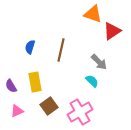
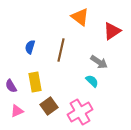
orange triangle: moved 13 px left, 3 px down; rotated 18 degrees clockwise
gray arrow: rotated 12 degrees counterclockwise
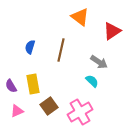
yellow rectangle: moved 2 px left, 2 px down
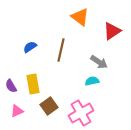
blue semicircle: rotated 40 degrees clockwise
cyan semicircle: rotated 56 degrees counterclockwise
pink cross: moved 1 px right, 1 px down
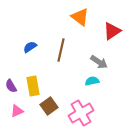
yellow rectangle: moved 2 px down
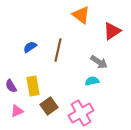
orange triangle: moved 1 px right, 2 px up
brown line: moved 3 px left
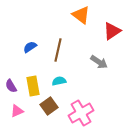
cyan semicircle: moved 33 px left
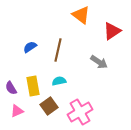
purple semicircle: moved 2 px down
pink cross: moved 1 px left, 1 px up
